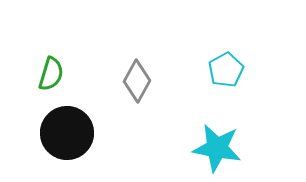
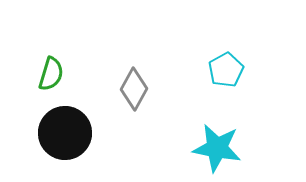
gray diamond: moved 3 px left, 8 px down
black circle: moved 2 px left
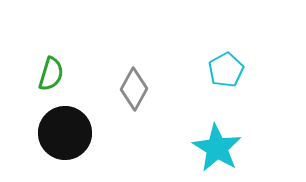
cyan star: rotated 21 degrees clockwise
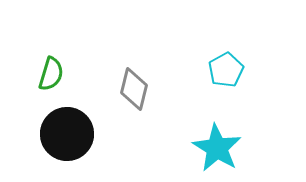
gray diamond: rotated 15 degrees counterclockwise
black circle: moved 2 px right, 1 px down
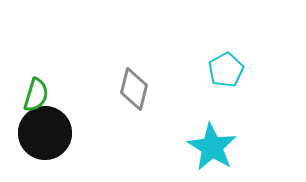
green semicircle: moved 15 px left, 21 px down
black circle: moved 22 px left, 1 px up
cyan star: moved 5 px left, 1 px up
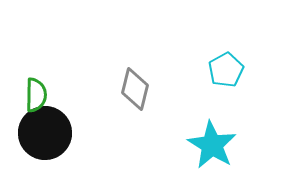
gray diamond: moved 1 px right
green semicircle: rotated 16 degrees counterclockwise
cyan star: moved 2 px up
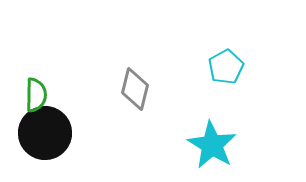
cyan pentagon: moved 3 px up
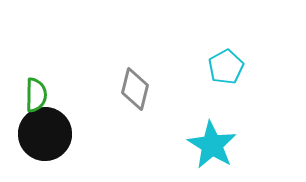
black circle: moved 1 px down
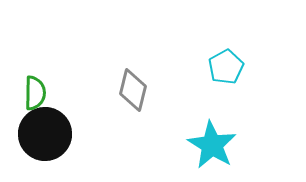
gray diamond: moved 2 px left, 1 px down
green semicircle: moved 1 px left, 2 px up
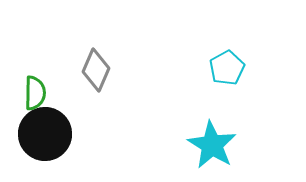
cyan pentagon: moved 1 px right, 1 px down
gray diamond: moved 37 px left, 20 px up; rotated 9 degrees clockwise
